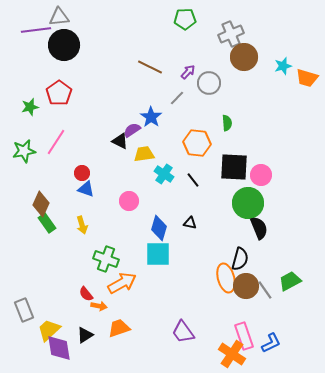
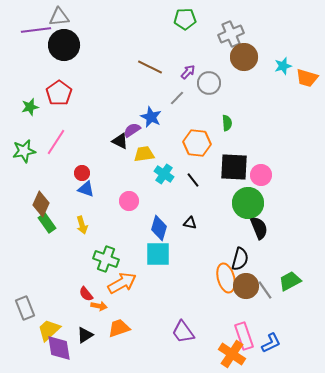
blue star at (151, 117): rotated 10 degrees counterclockwise
gray rectangle at (24, 310): moved 1 px right, 2 px up
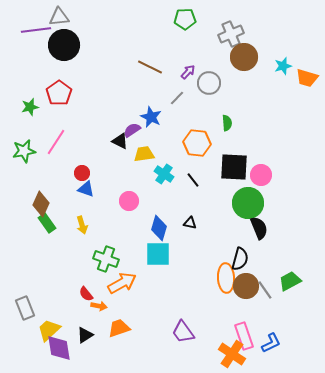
orange ellipse at (226, 278): rotated 12 degrees clockwise
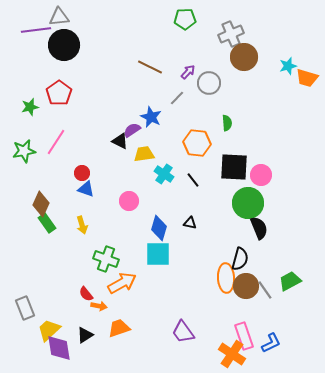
cyan star at (283, 66): moved 5 px right
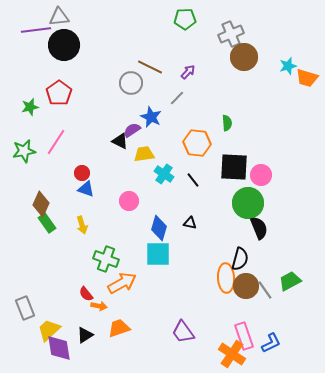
gray circle at (209, 83): moved 78 px left
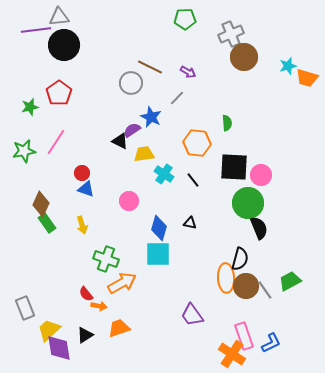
purple arrow at (188, 72): rotated 77 degrees clockwise
purple trapezoid at (183, 332): moved 9 px right, 17 px up
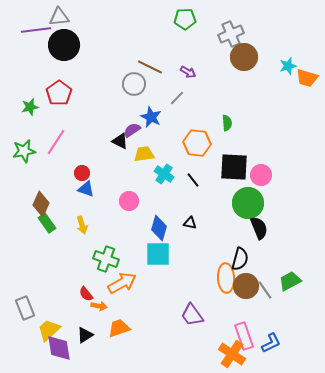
gray circle at (131, 83): moved 3 px right, 1 px down
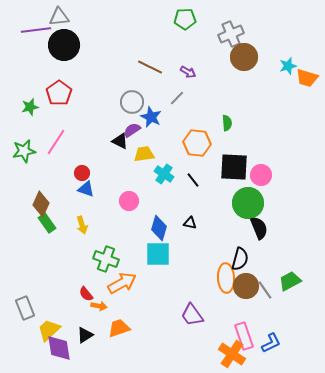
gray circle at (134, 84): moved 2 px left, 18 px down
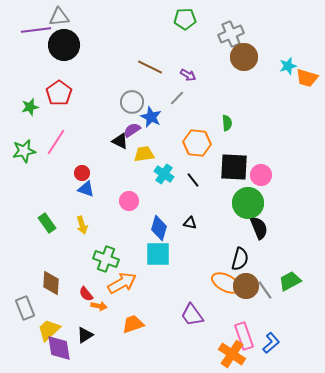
purple arrow at (188, 72): moved 3 px down
brown diamond at (41, 204): moved 10 px right, 79 px down; rotated 20 degrees counterclockwise
orange ellipse at (226, 278): moved 5 px down; rotated 60 degrees counterclockwise
orange trapezoid at (119, 328): moved 14 px right, 4 px up
blue L-shape at (271, 343): rotated 15 degrees counterclockwise
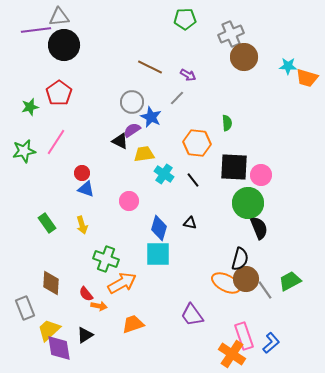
cyan star at (288, 66): rotated 18 degrees clockwise
brown circle at (246, 286): moved 7 px up
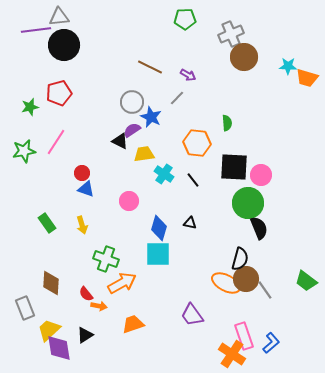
red pentagon at (59, 93): rotated 20 degrees clockwise
green trapezoid at (290, 281): moved 16 px right; rotated 115 degrees counterclockwise
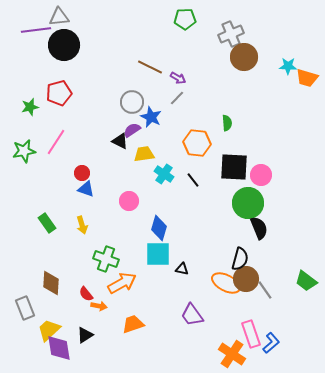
purple arrow at (188, 75): moved 10 px left, 3 px down
black triangle at (190, 223): moved 8 px left, 46 px down
pink rectangle at (244, 336): moved 7 px right, 2 px up
